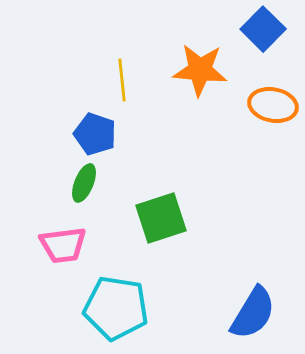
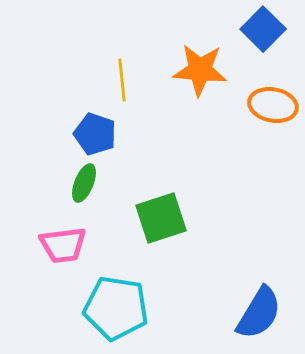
blue semicircle: moved 6 px right
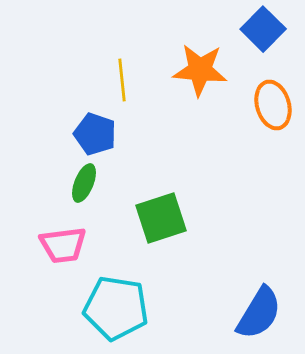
orange ellipse: rotated 63 degrees clockwise
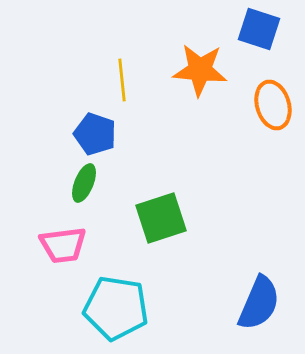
blue square: moved 4 px left; rotated 27 degrees counterclockwise
blue semicircle: moved 10 px up; rotated 8 degrees counterclockwise
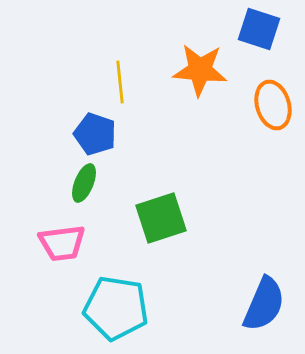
yellow line: moved 2 px left, 2 px down
pink trapezoid: moved 1 px left, 2 px up
blue semicircle: moved 5 px right, 1 px down
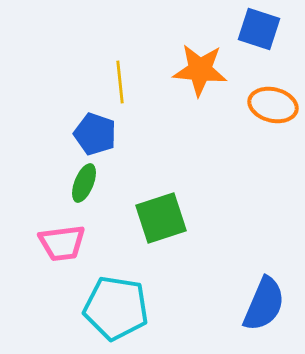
orange ellipse: rotated 60 degrees counterclockwise
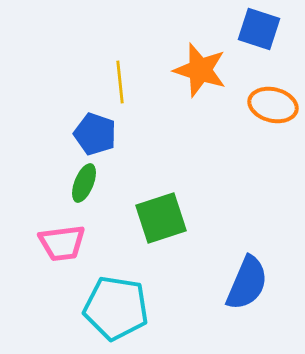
orange star: rotated 12 degrees clockwise
blue semicircle: moved 17 px left, 21 px up
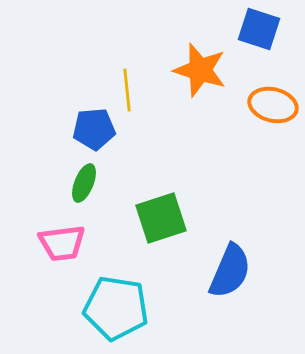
yellow line: moved 7 px right, 8 px down
blue pentagon: moved 1 px left, 5 px up; rotated 24 degrees counterclockwise
blue semicircle: moved 17 px left, 12 px up
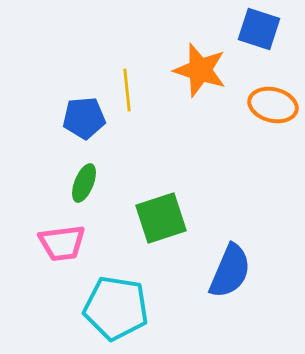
blue pentagon: moved 10 px left, 11 px up
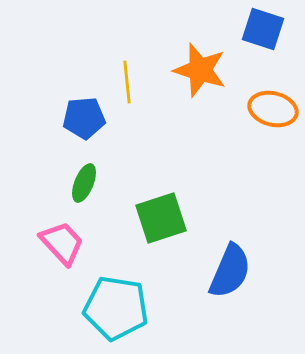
blue square: moved 4 px right
yellow line: moved 8 px up
orange ellipse: moved 4 px down
pink trapezoid: rotated 126 degrees counterclockwise
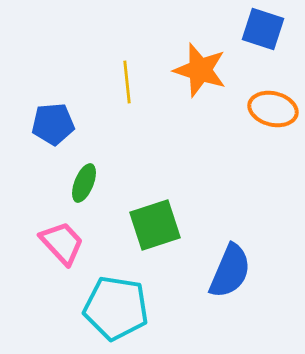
blue pentagon: moved 31 px left, 6 px down
green square: moved 6 px left, 7 px down
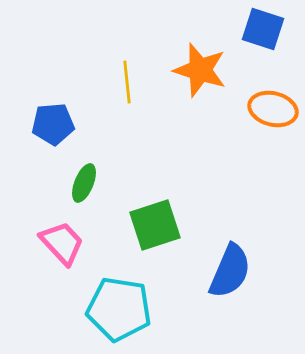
cyan pentagon: moved 3 px right, 1 px down
